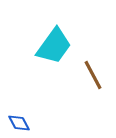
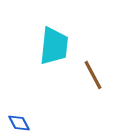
cyan trapezoid: rotated 30 degrees counterclockwise
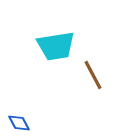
cyan trapezoid: moved 2 px right; rotated 75 degrees clockwise
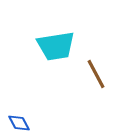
brown line: moved 3 px right, 1 px up
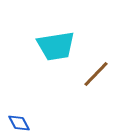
brown line: rotated 72 degrees clockwise
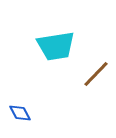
blue diamond: moved 1 px right, 10 px up
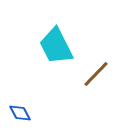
cyan trapezoid: rotated 72 degrees clockwise
